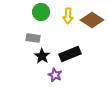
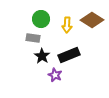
green circle: moved 7 px down
yellow arrow: moved 1 px left, 9 px down
black rectangle: moved 1 px left, 1 px down
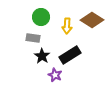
green circle: moved 2 px up
yellow arrow: moved 1 px down
black rectangle: moved 1 px right; rotated 10 degrees counterclockwise
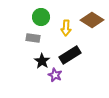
yellow arrow: moved 1 px left, 2 px down
black star: moved 5 px down
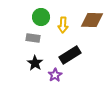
brown diamond: rotated 30 degrees counterclockwise
yellow arrow: moved 3 px left, 3 px up
black star: moved 7 px left, 2 px down
purple star: rotated 16 degrees clockwise
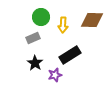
gray rectangle: rotated 32 degrees counterclockwise
purple star: rotated 16 degrees clockwise
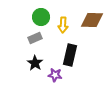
gray rectangle: moved 2 px right
black rectangle: rotated 45 degrees counterclockwise
purple star: rotated 24 degrees clockwise
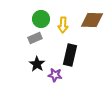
green circle: moved 2 px down
black star: moved 2 px right, 1 px down
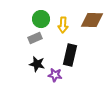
black star: rotated 21 degrees counterclockwise
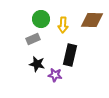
gray rectangle: moved 2 px left, 1 px down
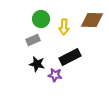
yellow arrow: moved 1 px right, 2 px down
gray rectangle: moved 1 px down
black rectangle: moved 2 px down; rotated 50 degrees clockwise
